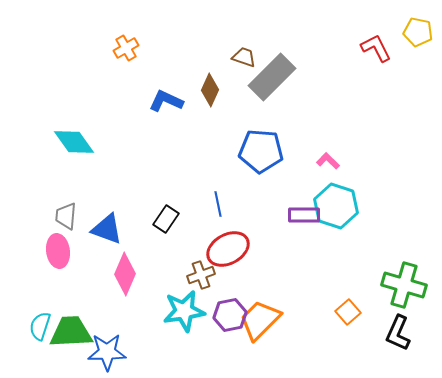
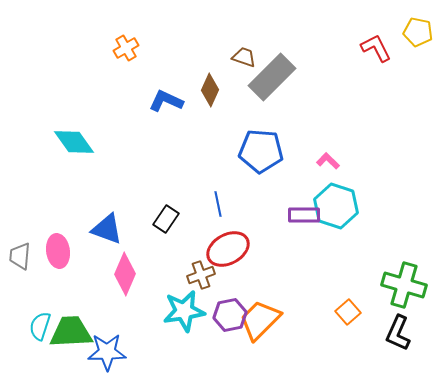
gray trapezoid: moved 46 px left, 40 px down
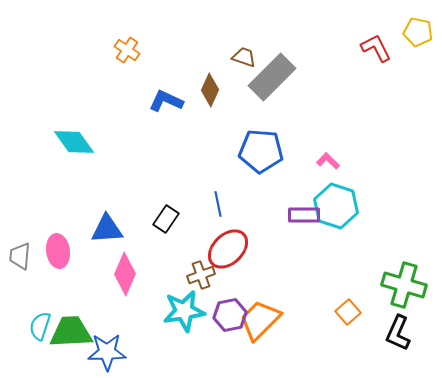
orange cross: moved 1 px right, 2 px down; rotated 25 degrees counterclockwise
blue triangle: rotated 24 degrees counterclockwise
red ellipse: rotated 15 degrees counterclockwise
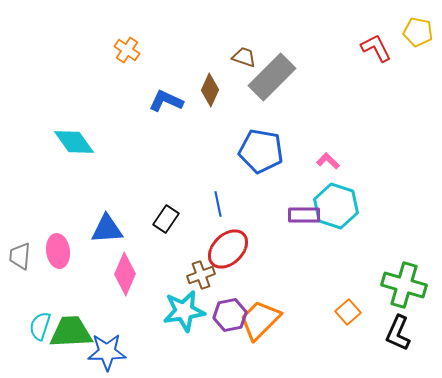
blue pentagon: rotated 6 degrees clockwise
